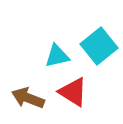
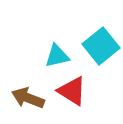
cyan square: moved 2 px right
red triangle: moved 1 px left, 1 px up
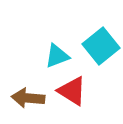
cyan triangle: rotated 8 degrees counterclockwise
brown arrow: rotated 16 degrees counterclockwise
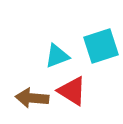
cyan square: rotated 21 degrees clockwise
brown arrow: moved 4 px right
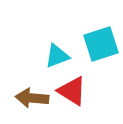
cyan square: moved 2 px up
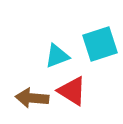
cyan square: moved 1 px left
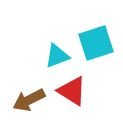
cyan square: moved 4 px left, 1 px up
brown arrow: moved 3 px left, 2 px down; rotated 32 degrees counterclockwise
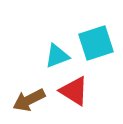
red triangle: moved 2 px right
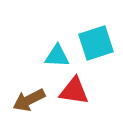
cyan triangle: rotated 24 degrees clockwise
red triangle: rotated 24 degrees counterclockwise
